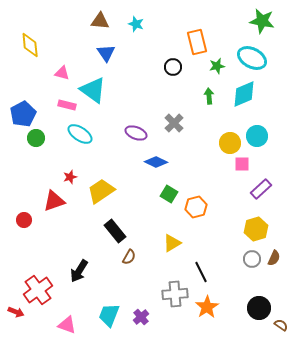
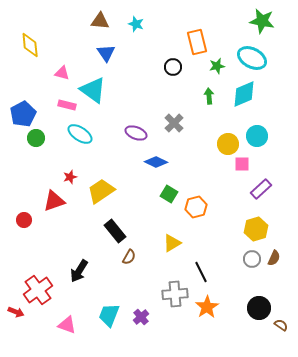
yellow circle at (230, 143): moved 2 px left, 1 px down
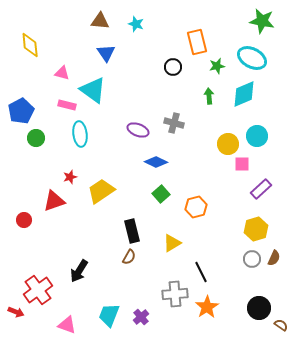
blue pentagon at (23, 114): moved 2 px left, 3 px up
gray cross at (174, 123): rotated 30 degrees counterclockwise
purple ellipse at (136, 133): moved 2 px right, 3 px up
cyan ellipse at (80, 134): rotated 50 degrees clockwise
green square at (169, 194): moved 8 px left; rotated 18 degrees clockwise
black rectangle at (115, 231): moved 17 px right; rotated 25 degrees clockwise
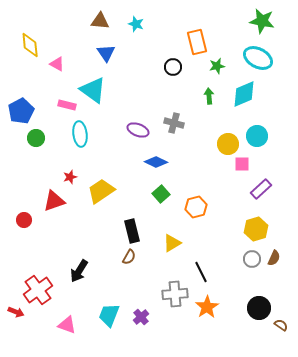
cyan ellipse at (252, 58): moved 6 px right
pink triangle at (62, 73): moved 5 px left, 9 px up; rotated 14 degrees clockwise
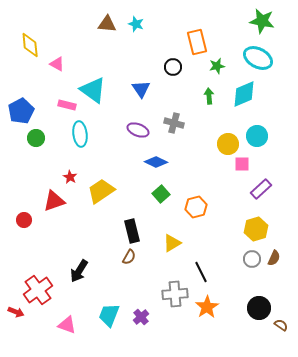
brown triangle at (100, 21): moved 7 px right, 3 px down
blue triangle at (106, 53): moved 35 px right, 36 px down
red star at (70, 177): rotated 24 degrees counterclockwise
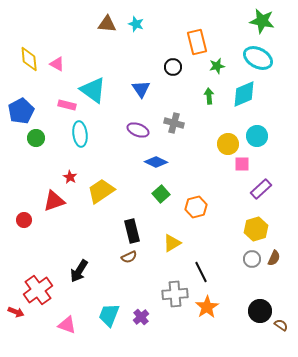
yellow diamond at (30, 45): moved 1 px left, 14 px down
brown semicircle at (129, 257): rotated 35 degrees clockwise
black circle at (259, 308): moved 1 px right, 3 px down
